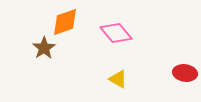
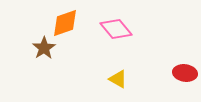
orange diamond: moved 1 px down
pink diamond: moved 4 px up
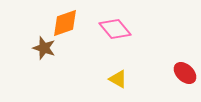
pink diamond: moved 1 px left
brown star: rotated 20 degrees counterclockwise
red ellipse: rotated 35 degrees clockwise
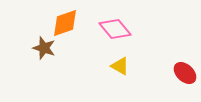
yellow triangle: moved 2 px right, 13 px up
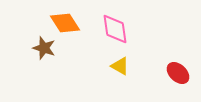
orange diamond: rotated 76 degrees clockwise
pink diamond: rotated 32 degrees clockwise
red ellipse: moved 7 px left
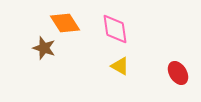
red ellipse: rotated 15 degrees clockwise
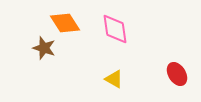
yellow triangle: moved 6 px left, 13 px down
red ellipse: moved 1 px left, 1 px down
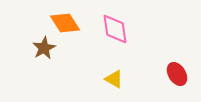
brown star: rotated 25 degrees clockwise
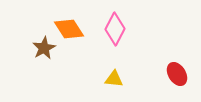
orange diamond: moved 4 px right, 6 px down
pink diamond: rotated 36 degrees clockwise
yellow triangle: rotated 24 degrees counterclockwise
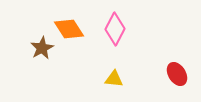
brown star: moved 2 px left
